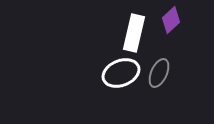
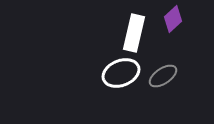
purple diamond: moved 2 px right, 1 px up
gray ellipse: moved 4 px right, 3 px down; rotated 32 degrees clockwise
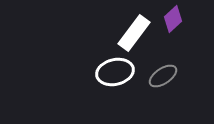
white rectangle: rotated 24 degrees clockwise
white ellipse: moved 6 px left, 1 px up; rotated 9 degrees clockwise
